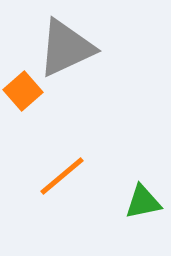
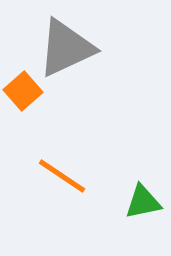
orange line: rotated 74 degrees clockwise
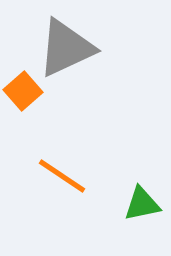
green triangle: moved 1 px left, 2 px down
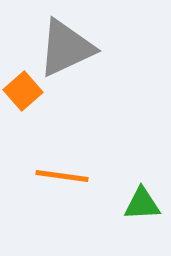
orange line: rotated 26 degrees counterclockwise
green triangle: rotated 9 degrees clockwise
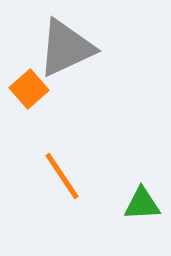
orange square: moved 6 px right, 2 px up
orange line: rotated 48 degrees clockwise
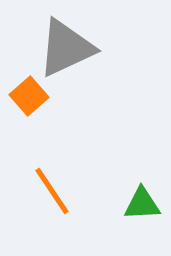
orange square: moved 7 px down
orange line: moved 10 px left, 15 px down
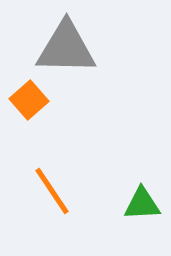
gray triangle: rotated 26 degrees clockwise
orange square: moved 4 px down
